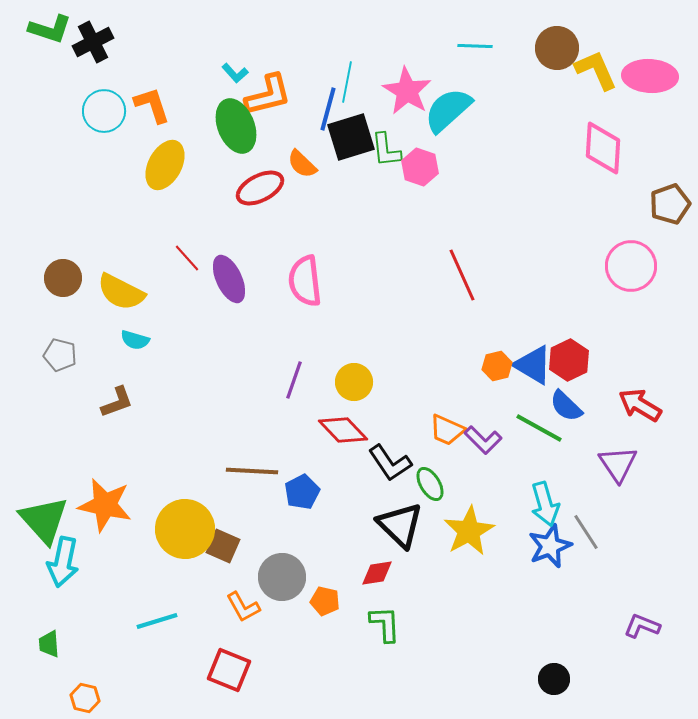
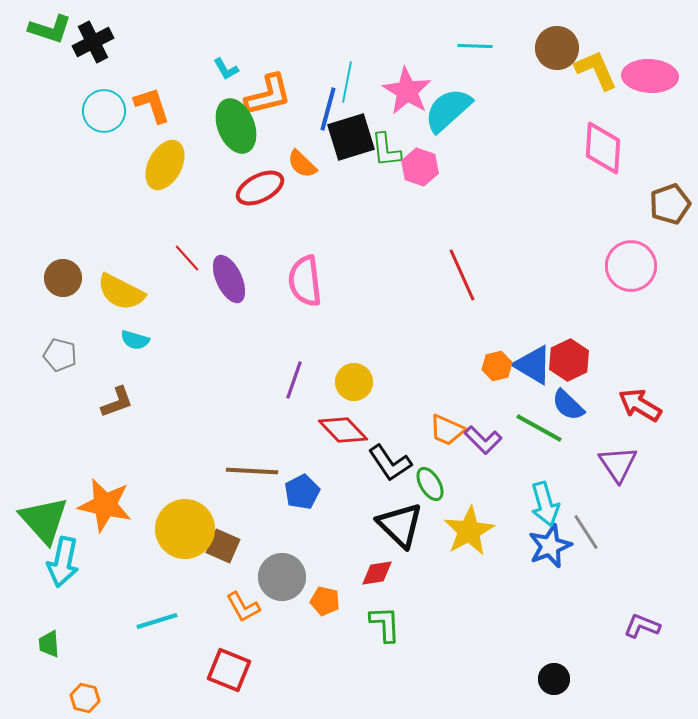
cyan L-shape at (235, 73): moved 9 px left, 4 px up; rotated 12 degrees clockwise
blue semicircle at (566, 406): moved 2 px right, 1 px up
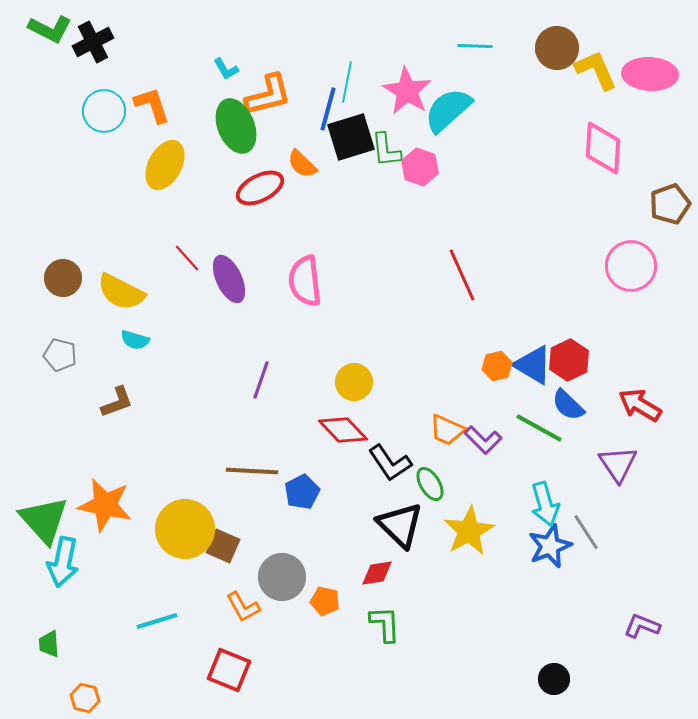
green L-shape at (50, 29): rotated 9 degrees clockwise
pink ellipse at (650, 76): moved 2 px up
purple line at (294, 380): moved 33 px left
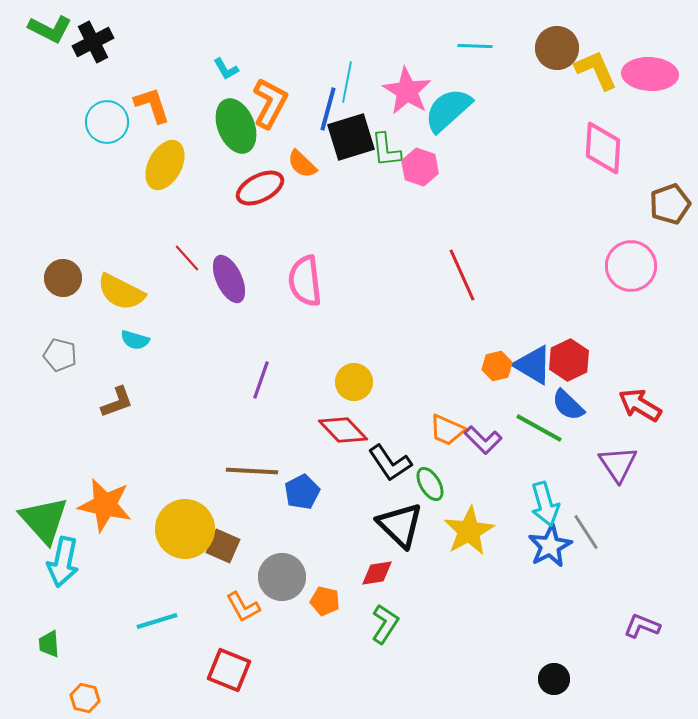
orange L-shape at (268, 95): moved 2 px right, 8 px down; rotated 48 degrees counterclockwise
cyan circle at (104, 111): moved 3 px right, 11 px down
blue star at (550, 546): rotated 6 degrees counterclockwise
green L-shape at (385, 624): rotated 36 degrees clockwise
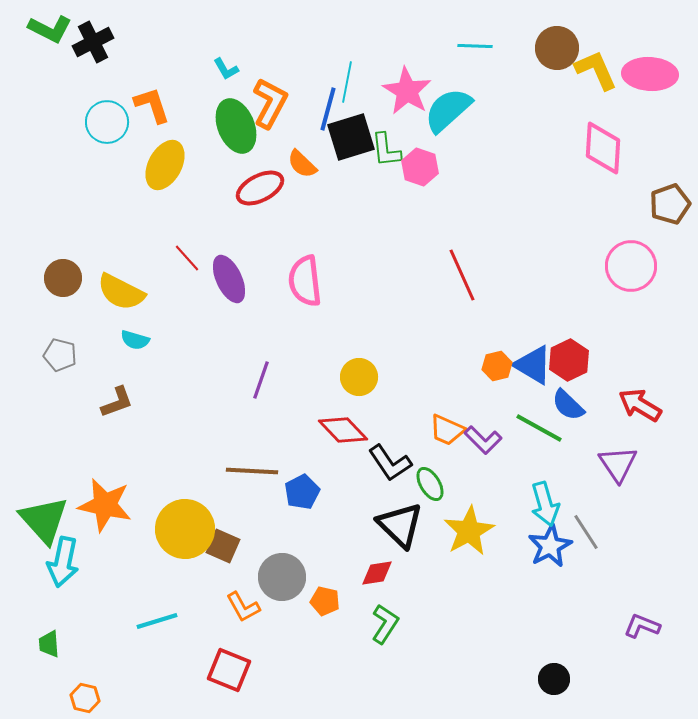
yellow circle at (354, 382): moved 5 px right, 5 px up
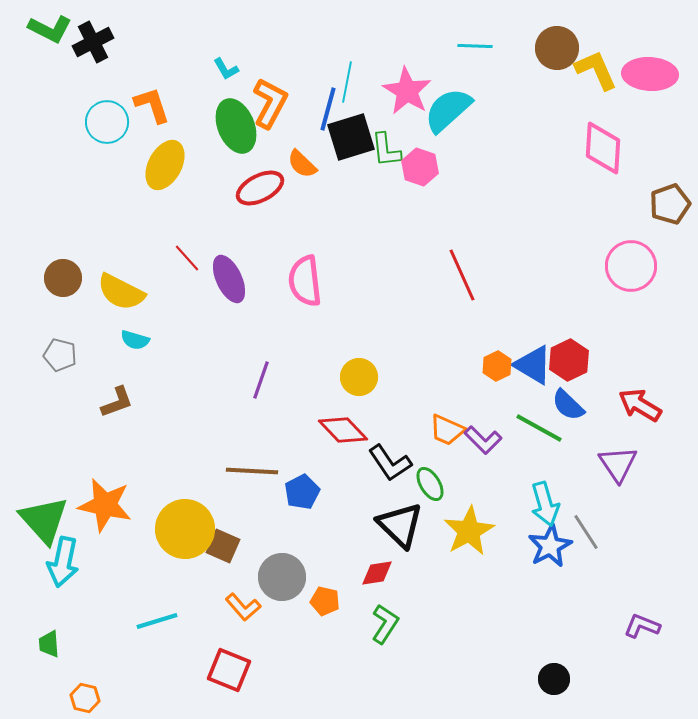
orange hexagon at (497, 366): rotated 12 degrees counterclockwise
orange L-shape at (243, 607): rotated 12 degrees counterclockwise
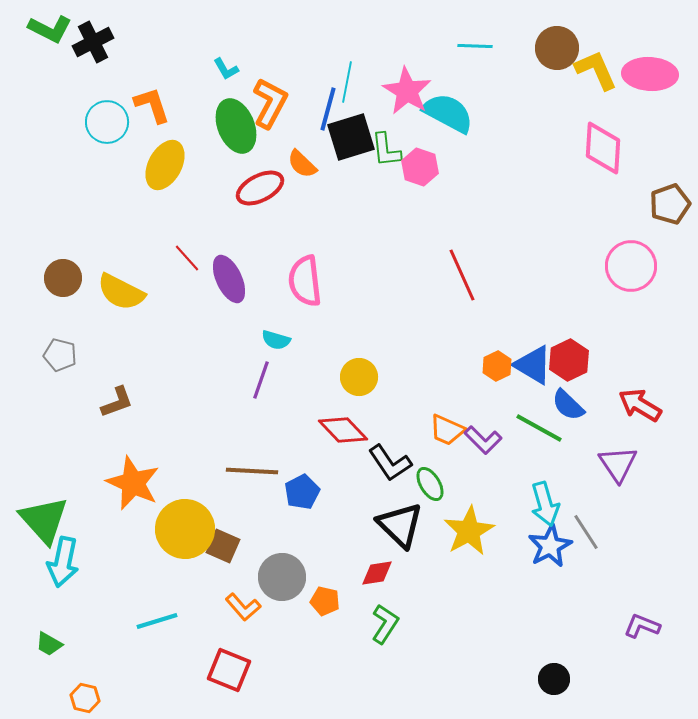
cyan semicircle at (448, 110): moved 3 px down; rotated 70 degrees clockwise
cyan semicircle at (135, 340): moved 141 px right
orange star at (105, 505): moved 28 px right, 22 px up; rotated 12 degrees clockwise
green trapezoid at (49, 644): rotated 56 degrees counterclockwise
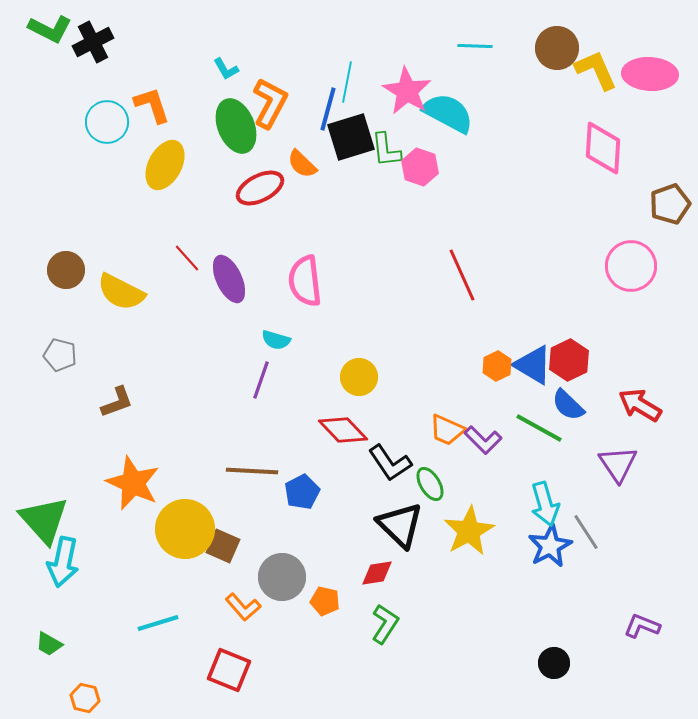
brown circle at (63, 278): moved 3 px right, 8 px up
cyan line at (157, 621): moved 1 px right, 2 px down
black circle at (554, 679): moved 16 px up
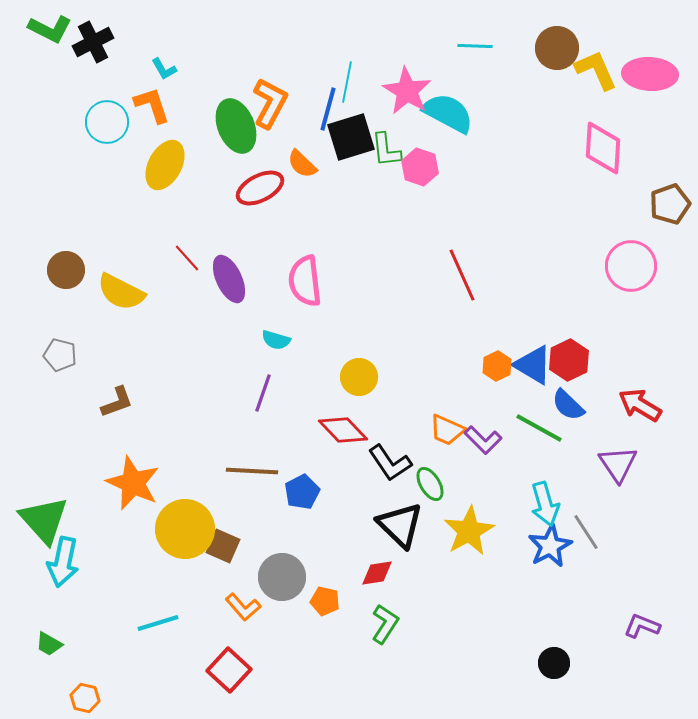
cyan L-shape at (226, 69): moved 62 px left
purple line at (261, 380): moved 2 px right, 13 px down
red square at (229, 670): rotated 21 degrees clockwise
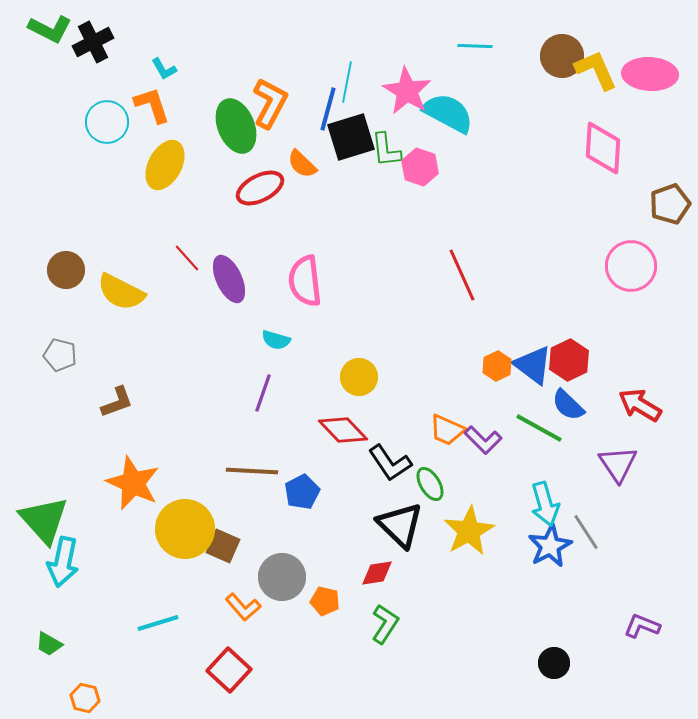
brown circle at (557, 48): moved 5 px right, 8 px down
blue triangle at (533, 365): rotated 6 degrees clockwise
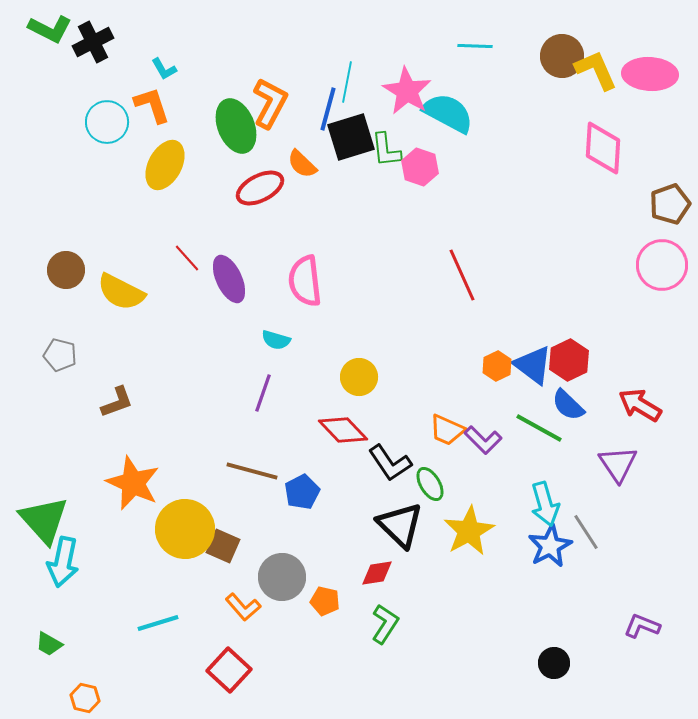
pink circle at (631, 266): moved 31 px right, 1 px up
brown line at (252, 471): rotated 12 degrees clockwise
